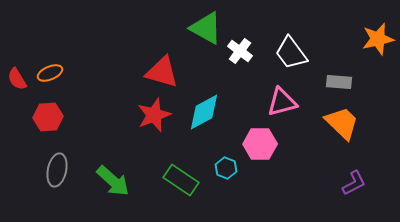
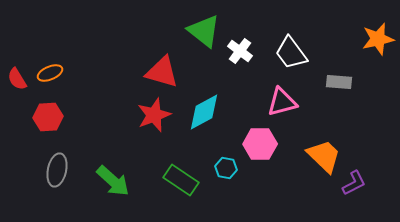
green triangle: moved 2 px left, 3 px down; rotated 9 degrees clockwise
orange trapezoid: moved 18 px left, 33 px down
cyan hexagon: rotated 10 degrees counterclockwise
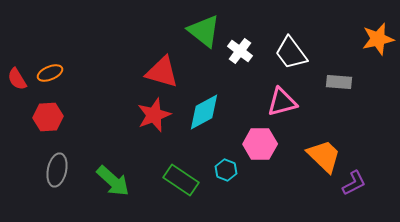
cyan hexagon: moved 2 px down; rotated 10 degrees clockwise
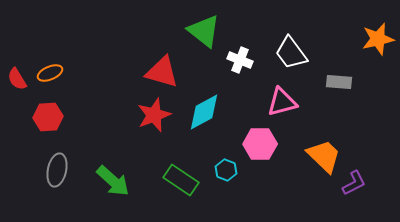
white cross: moved 9 px down; rotated 15 degrees counterclockwise
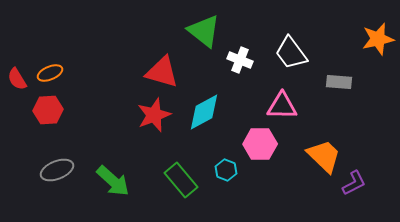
pink triangle: moved 4 px down; rotated 16 degrees clockwise
red hexagon: moved 7 px up
gray ellipse: rotated 56 degrees clockwise
green rectangle: rotated 16 degrees clockwise
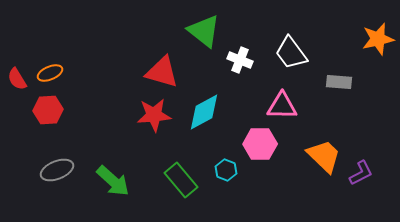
red star: rotated 16 degrees clockwise
purple L-shape: moved 7 px right, 10 px up
